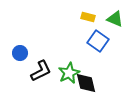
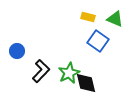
blue circle: moved 3 px left, 2 px up
black L-shape: rotated 20 degrees counterclockwise
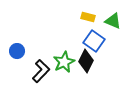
green triangle: moved 2 px left, 2 px down
blue square: moved 4 px left
green star: moved 5 px left, 11 px up
black diamond: moved 22 px up; rotated 40 degrees clockwise
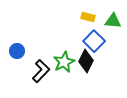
green triangle: rotated 18 degrees counterclockwise
blue square: rotated 10 degrees clockwise
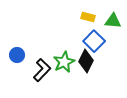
blue circle: moved 4 px down
black L-shape: moved 1 px right, 1 px up
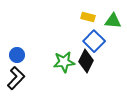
green star: rotated 20 degrees clockwise
black L-shape: moved 26 px left, 8 px down
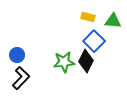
black L-shape: moved 5 px right
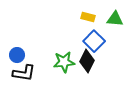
green triangle: moved 2 px right, 2 px up
black diamond: moved 1 px right
black L-shape: moved 3 px right, 5 px up; rotated 55 degrees clockwise
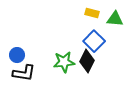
yellow rectangle: moved 4 px right, 4 px up
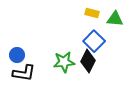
black diamond: moved 1 px right
